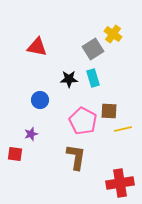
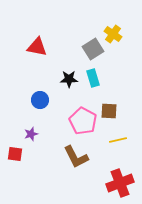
yellow line: moved 5 px left, 11 px down
brown L-shape: rotated 144 degrees clockwise
red cross: rotated 12 degrees counterclockwise
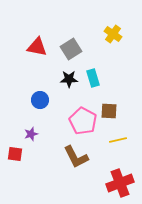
gray square: moved 22 px left
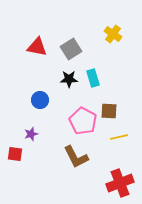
yellow line: moved 1 px right, 3 px up
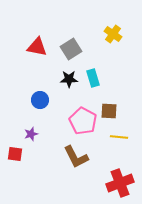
yellow line: rotated 18 degrees clockwise
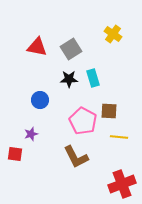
red cross: moved 2 px right, 1 px down
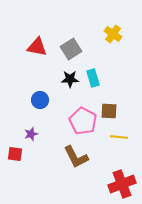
black star: moved 1 px right
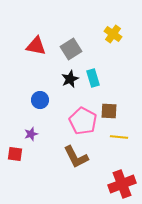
red triangle: moved 1 px left, 1 px up
black star: rotated 24 degrees counterclockwise
